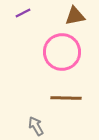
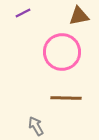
brown triangle: moved 4 px right
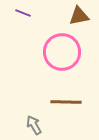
purple line: rotated 49 degrees clockwise
brown line: moved 4 px down
gray arrow: moved 2 px left, 1 px up
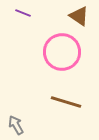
brown triangle: rotated 45 degrees clockwise
brown line: rotated 16 degrees clockwise
gray arrow: moved 18 px left
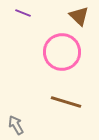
brown triangle: rotated 10 degrees clockwise
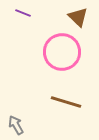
brown triangle: moved 1 px left, 1 px down
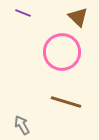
gray arrow: moved 6 px right
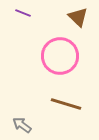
pink circle: moved 2 px left, 4 px down
brown line: moved 2 px down
gray arrow: rotated 24 degrees counterclockwise
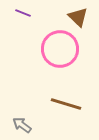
pink circle: moved 7 px up
